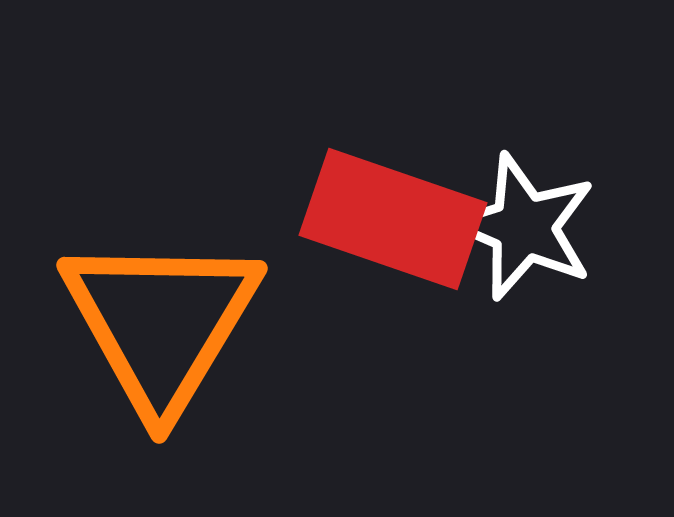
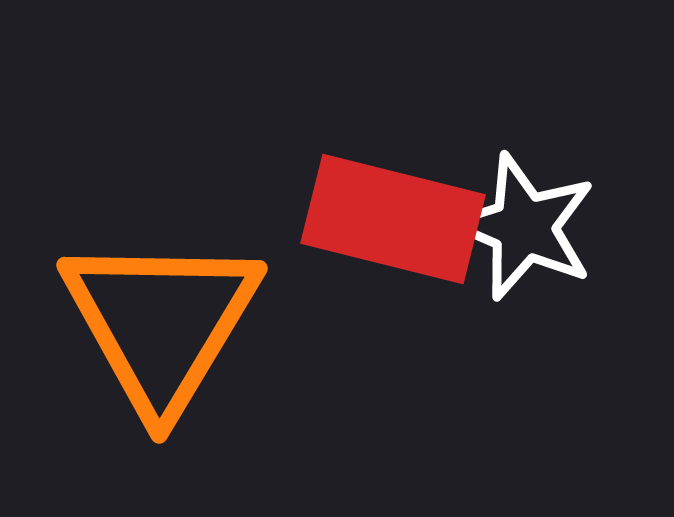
red rectangle: rotated 5 degrees counterclockwise
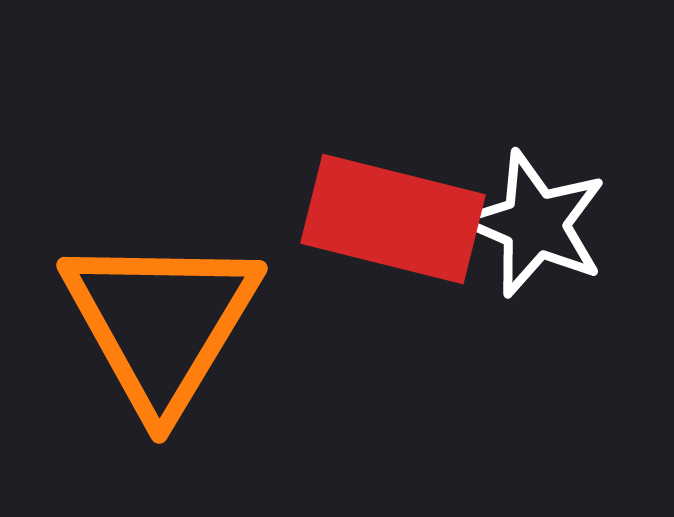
white star: moved 11 px right, 3 px up
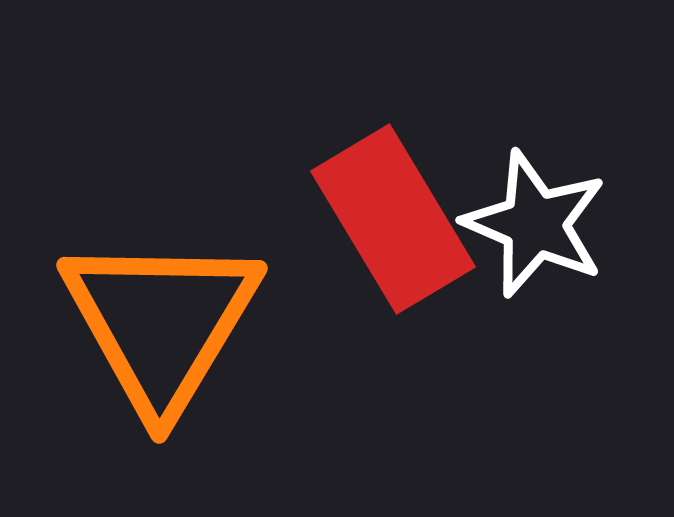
red rectangle: rotated 45 degrees clockwise
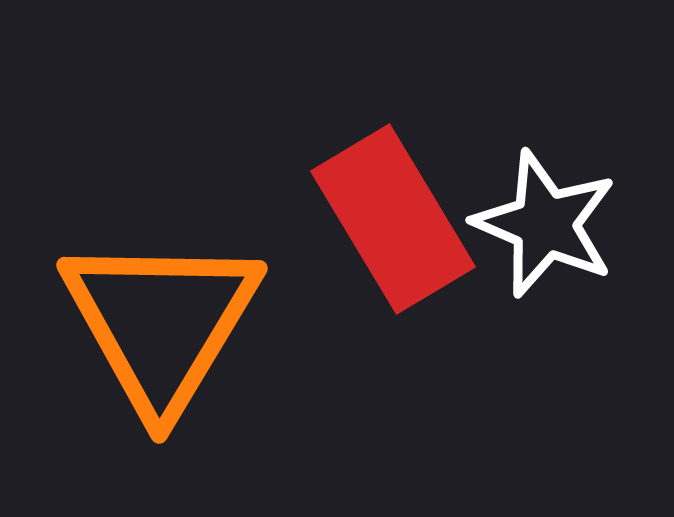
white star: moved 10 px right
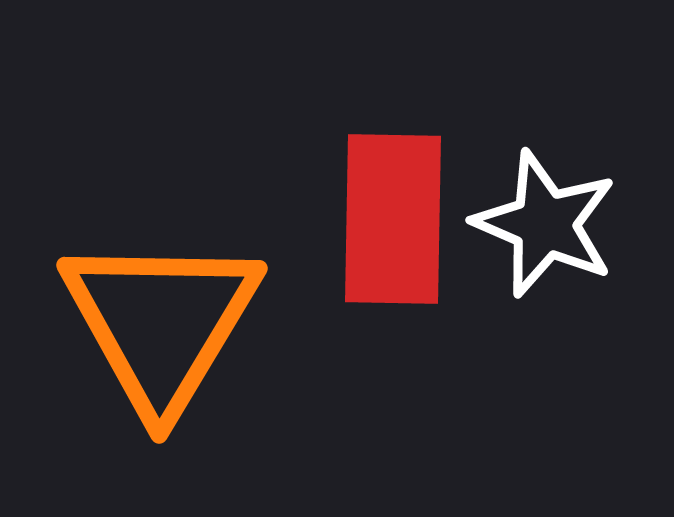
red rectangle: rotated 32 degrees clockwise
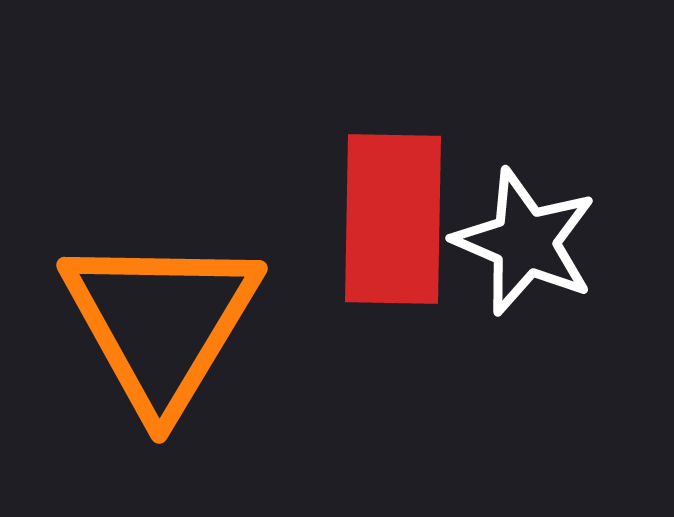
white star: moved 20 px left, 18 px down
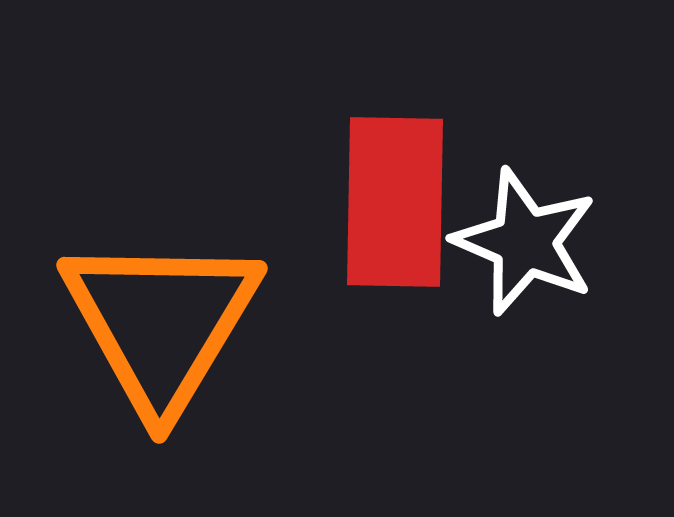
red rectangle: moved 2 px right, 17 px up
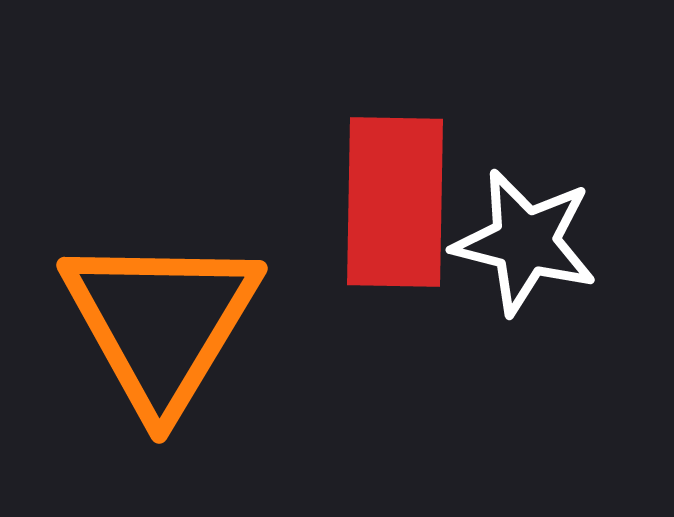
white star: rotated 9 degrees counterclockwise
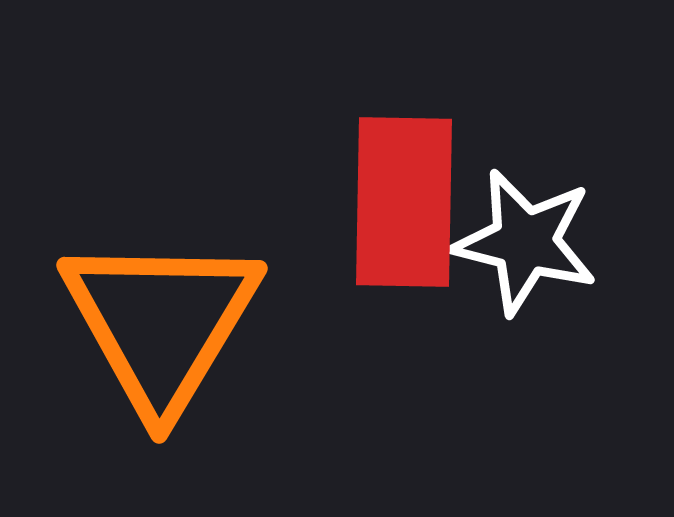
red rectangle: moved 9 px right
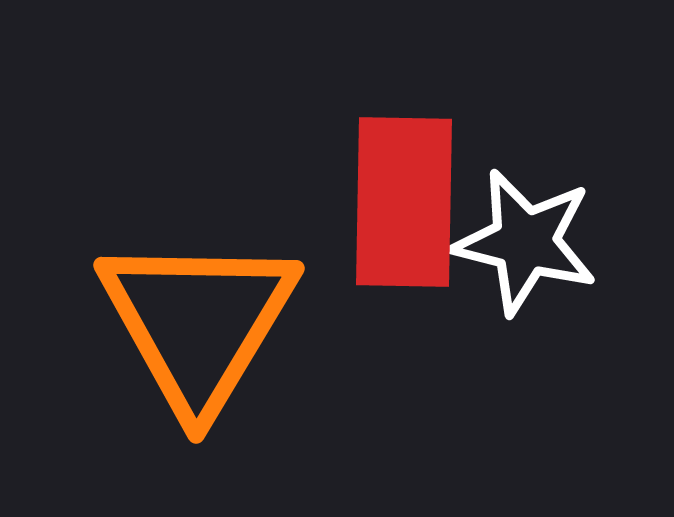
orange triangle: moved 37 px right
